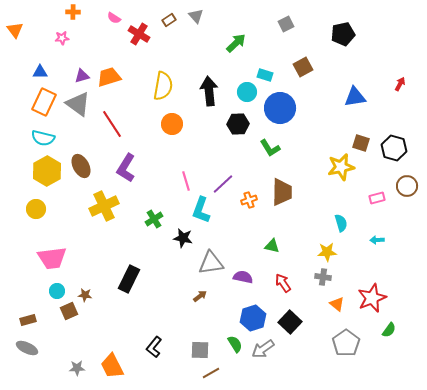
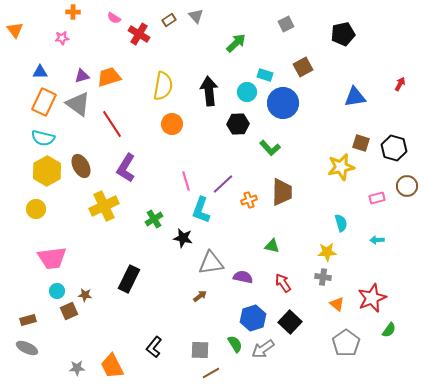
blue circle at (280, 108): moved 3 px right, 5 px up
green L-shape at (270, 148): rotated 10 degrees counterclockwise
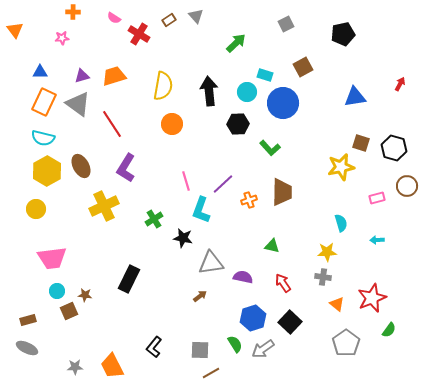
orange trapezoid at (109, 77): moved 5 px right, 1 px up
gray star at (77, 368): moved 2 px left, 1 px up
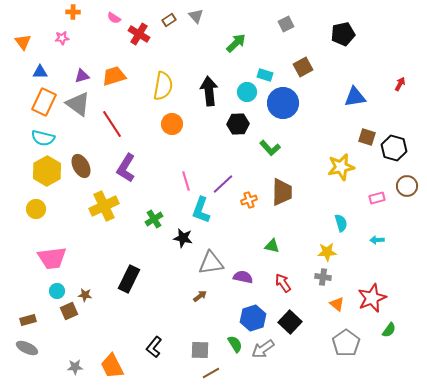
orange triangle at (15, 30): moved 8 px right, 12 px down
brown square at (361, 143): moved 6 px right, 6 px up
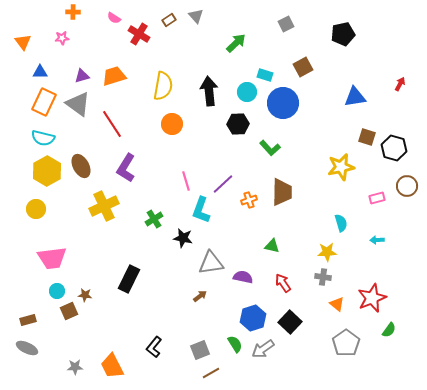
gray square at (200, 350): rotated 24 degrees counterclockwise
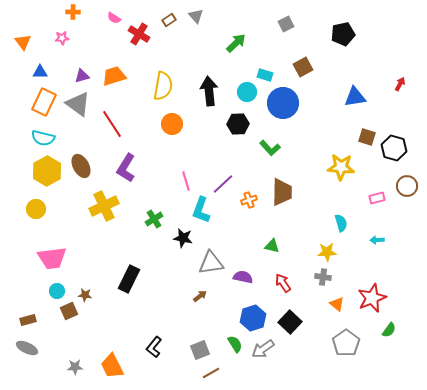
yellow star at (341, 167): rotated 16 degrees clockwise
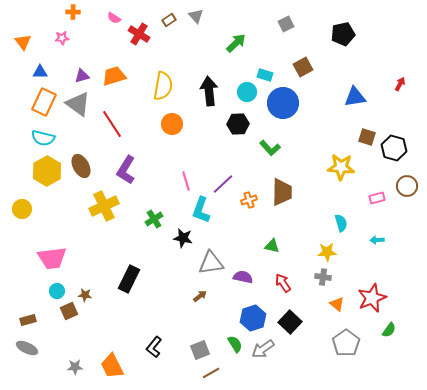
purple L-shape at (126, 168): moved 2 px down
yellow circle at (36, 209): moved 14 px left
